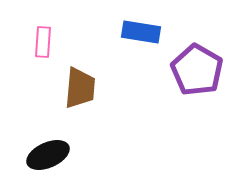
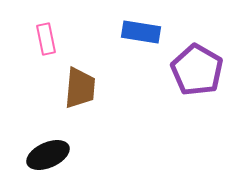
pink rectangle: moved 3 px right, 3 px up; rotated 16 degrees counterclockwise
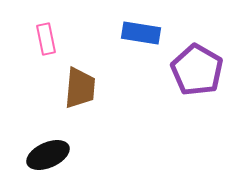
blue rectangle: moved 1 px down
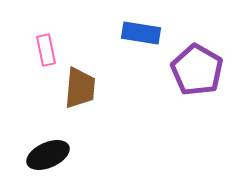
pink rectangle: moved 11 px down
